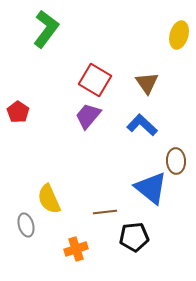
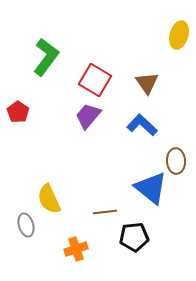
green L-shape: moved 28 px down
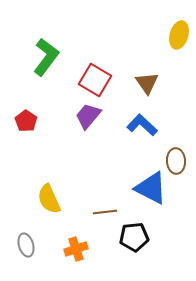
red pentagon: moved 8 px right, 9 px down
blue triangle: rotated 12 degrees counterclockwise
gray ellipse: moved 20 px down
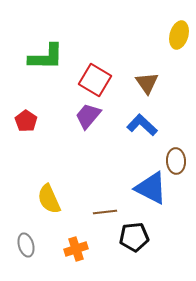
green L-shape: rotated 54 degrees clockwise
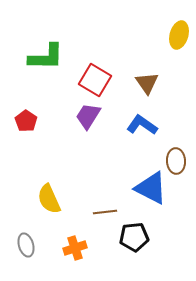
purple trapezoid: rotated 8 degrees counterclockwise
blue L-shape: rotated 8 degrees counterclockwise
orange cross: moved 1 px left, 1 px up
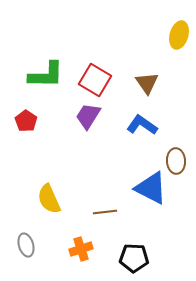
green L-shape: moved 18 px down
black pentagon: moved 21 px down; rotated 8 degrees clockwise
orange cross: moved 6 px right, 1 px down
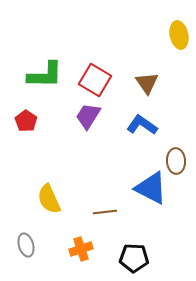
yellow ellipse: rotated 28 degrees counterclockwise
green L-shape: moved 1 px left
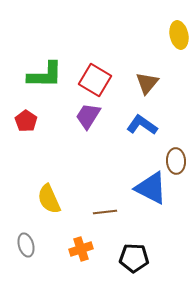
brown triangle: rotated 15 degrees clockwise
